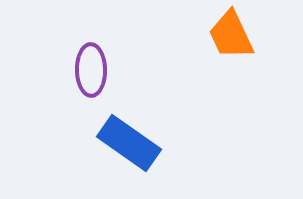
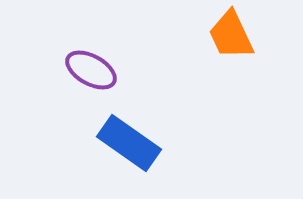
purple ellipse: rotated 60 degrees counterclockwise
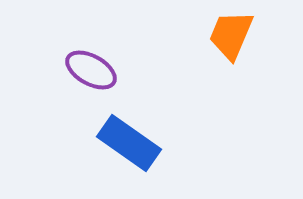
orange trapezoid: rotated 48 degrees clockwise
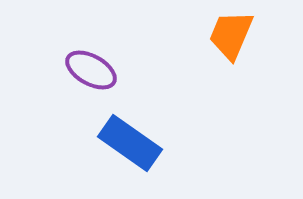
blue rectangle: moved 1 px right
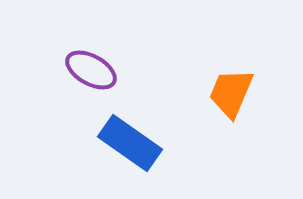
orange trapezoid: moved 58 px down
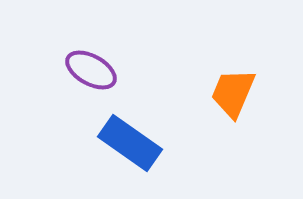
orange trapezoid: moved 2 px right
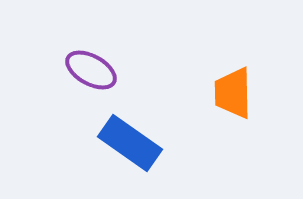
orange trapezoid: rotated 24 degrees counterclockwise
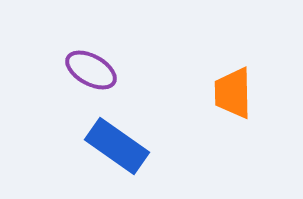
blue rectangle: moved 13 px left, 3 px down
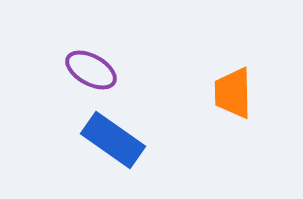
blue rectangle: moved 4 px left, 6 px up
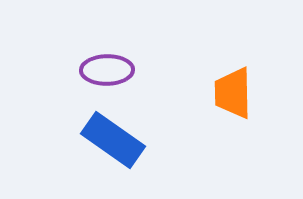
purple ellipse: moved 16 px right; rotated 30 degrees counterclockwise
